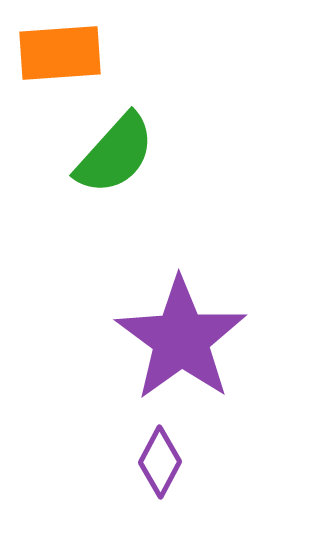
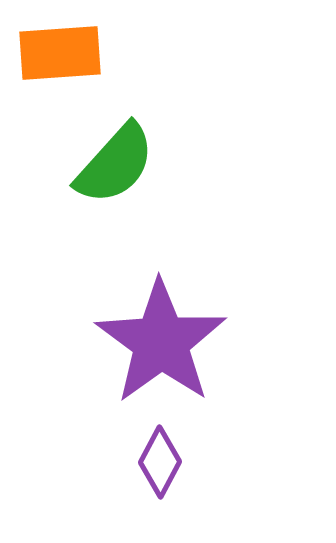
green semicircle: moved 10 px down
purple star: moved 20 px left, 3 px down
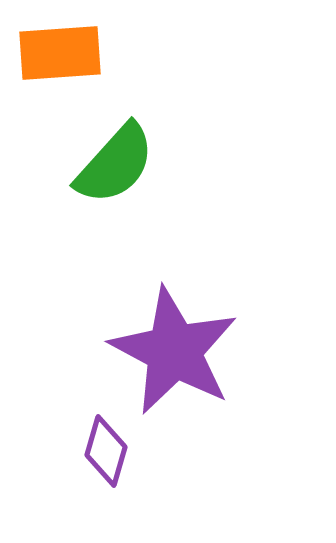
purple star: moved 13 px right, 9 px down; rotated 8 degrees counterclockwise
purple diamond: moved 54 px left, 11 px up; rotated 12 degrees counterclockwise
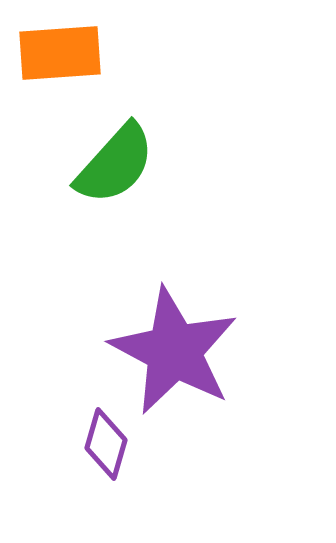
purple diamond: moved 7 px up
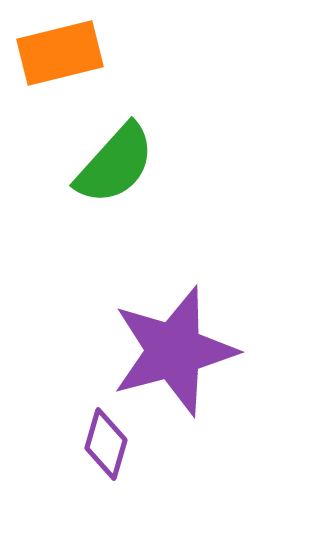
orange rectangle: rotated 10 degrees counterclockwise
purple star: rotated 29 degrees clockwise
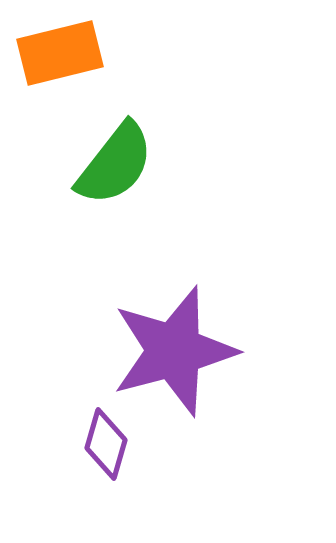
green semicircle: rotated 4 degrees counterclockwise
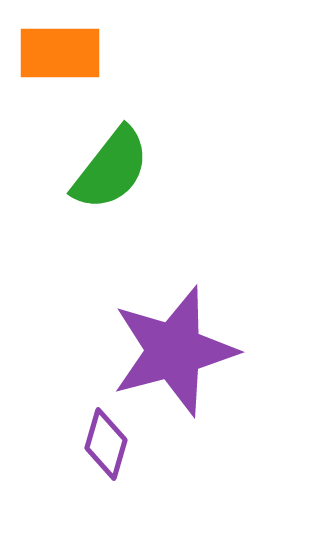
orange rectangle: rotated 14 degrees clockwise
green semicircle: moved 4 px left, 5 px down
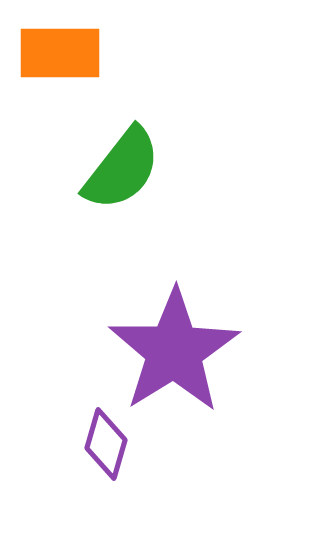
green semicircle: moved 11 px right
purple star: rotated 17 degrees counterclockwise
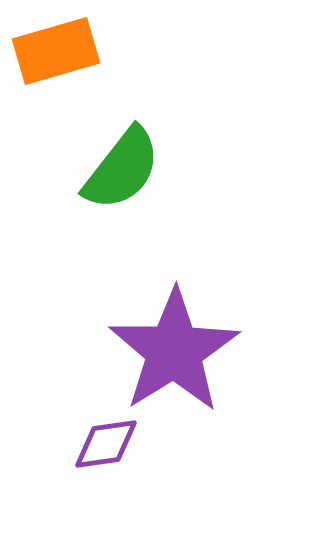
orange rectangle: moved 4 px left, 2 px up; rotated 16 degrees counterclockwise
purple diamond: rotated 66 degrees clockwise
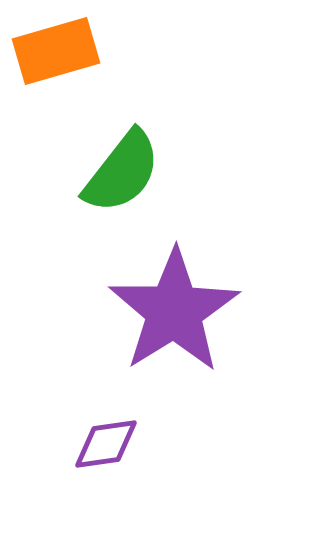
green semicircle: moved 3 px down
purple star: moved 40 px up
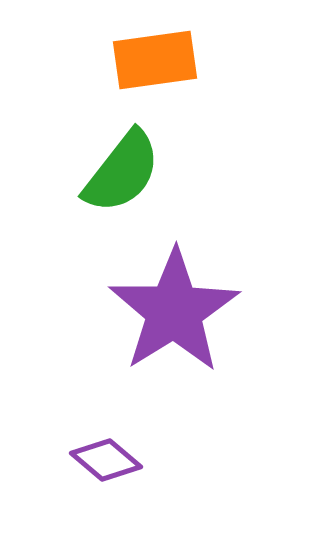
orange rectangle: moved 99 px right, 9 px down; rotated 8 degrees clockwise
purple diamond: moved 16 px down; rotated 48 degrees clockwise
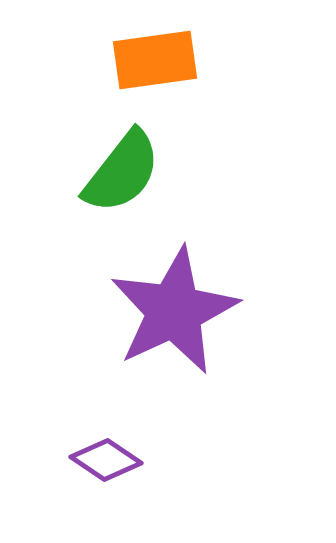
purple star: rotated 7 degrees clockwise
purple diamond: rotated 6 degrees counterclockwise
